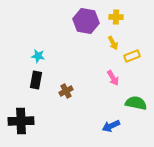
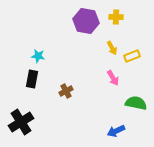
yellow arrow: moved 1 px left, 5 px down
black rectangle: moved 4 px left, 1 px up
black cross: moved 1 px down; rotated 30 degrees counterclockwise
blue arrow: moved 5 px right, 5 px down
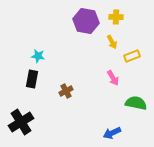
yellow arrow: moved 6 px up
blue arrow: moved 4 px left, 2 px down
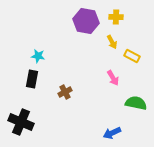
yellow rectangle: rotated 49 degrees clockwise
brown cross: moved 1 px left, 1 px down
black cross: rotated 35 degrees counterclockwise
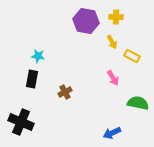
green semicircle: moved 2 px right
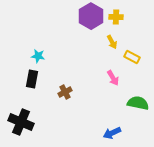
purple hexagon: moved 5 px right, 5 px up; rotated 20 degrees clockwise
yellow rectangle: moved 1 px down
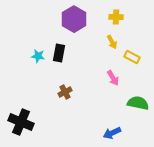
purple hexagon: moved 17 px left, 3 px down
black rectangle: moved 27 px right, 26 px up
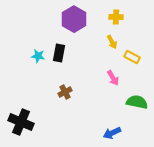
green semicircle: moved 1 px left, 1 px up
